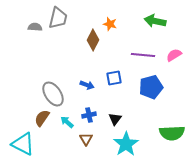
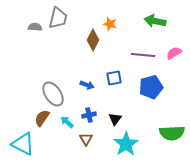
pink semicircle: moved 2 px up
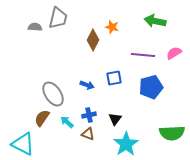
orange star: moved 2 px right, 3 px down
brown triangle: moved 2 px right, 5 px up; rotated 40 degrees counterclockwise
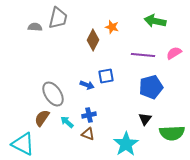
blue square: moved 8 px left, 2 px up
black triangle: moved 30 px right
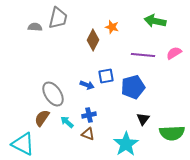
blue pentagon: moved 18 px left
black triangle: moved 2 px left
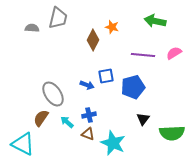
gray semicircle: moved 3 px left, 1 px down
brown semicircle: moved 1 px left
cyan star: moved 13 px left, 1 px up; rotated 15 degrees counterclockwise
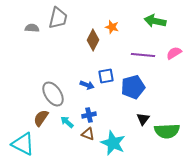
green semicircle: moved 5 px left, 2 px up
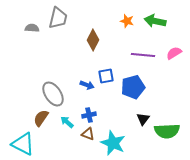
orange star: moved 15 px right, 6 px up
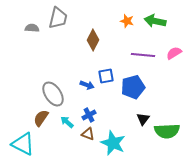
blue cross: rotated 16 degrees counterclockwise
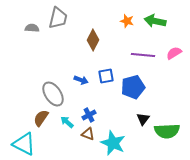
blue arrow: moved 6 px left, 5 px up
cyan triangle: moved 1 px right
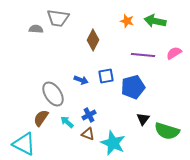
gray trapezoid: rotated 85 degrees clockwise
gray semicircle: moved 4 px right, 1 px down
green semicircle: rotated 20 degrees clockwise
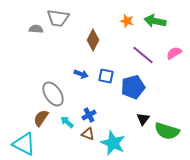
purple line: rotated 35 degrees clockwise
blue square: rotated 21 degrees clockwise
blue arrow: moved 6 px up
